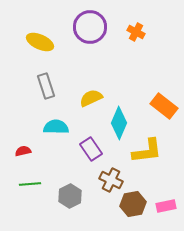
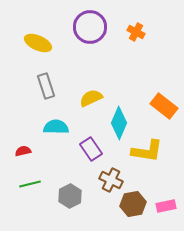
yellow ellipse: moved 2 px left, 1 px down
yellow L-shape: rotated 16 degrees clockwise
green line: rotated 10 degrees counterclockwise
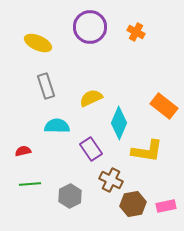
cyan semicircle: moved 1 px right, 1 px up
green line: rotated 10 degrees clockwise
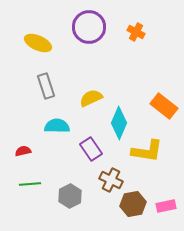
purple circle: moved 1 px left
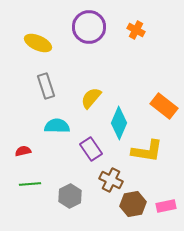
orange cross: moved 2 px up
yellow semicircle: rotated 25 degrees counterclockwise
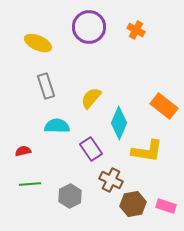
pink rectangle: rotated 30 degrees clockwise
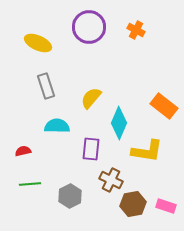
purple rectangle: rotated 40 degrees clockwise
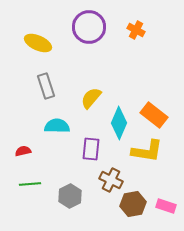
orange rectangle: moved 10 px left, 9 px down
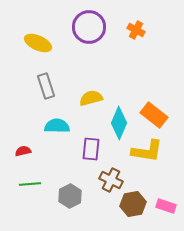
yellow semicircle: rotated 35 degrees clockwise
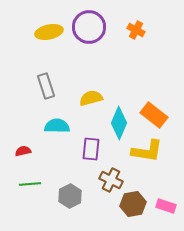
yellow ellipse: moved 11 px right, 11 px up; rotated 36 degrees counterclockwise
